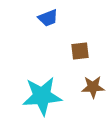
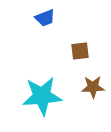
blue trapezoid: moved 3 px left
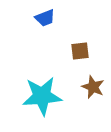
brown star: rotated 25 degrees clockwise
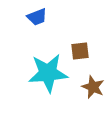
blue trapezoid: moved 8 px left, 1 px up
cyan star: moved 6 px right, 23 px up
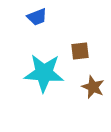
cyan star: moved 4 px left; rotated 9 degrees clockwise
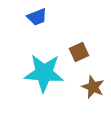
brown square: moved 1 px left, 1 px down; rotated 18 degrees counterclockwise
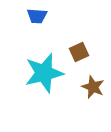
blue trapezoid: moved 1 px up; rotated 25 degrees clockwise
cyan star: rotated 18 degrees counterclockwise
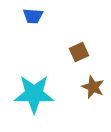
blue trapezoid: moved 4 px left
cyan star: moved 10 px left, 21 px down; rotated 15 degrees clockwise
